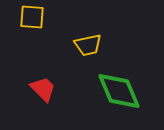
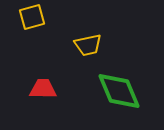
yellow square: rotated 20 degrees counterclockwise
red trapezoid: rotated 44 degrees counterclockwise
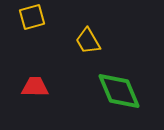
yellow trapezoid: moved 4 px up; rotated 72 degrees clockwise
red trapezoid: moved 8 px left, 2 px up
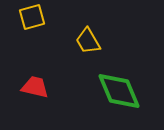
red trapezoid: rotated 12 degrees clockwise
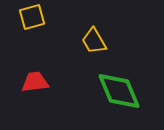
yellow trapezoid: moved 6 px right
red trapezoid: moved 5 px up; rotated 20 degrees counterclockwise
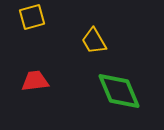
red trapezoid: moved 1 px up
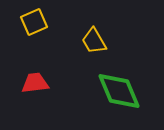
yellow square: moved 2 px right, 5 px down; rotated 8 degrees counterclockwise
red trapezoid: moved 2 px down
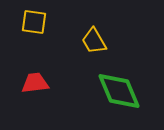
yellow square: rotated 32 degrees clockwise
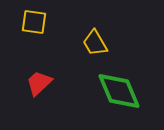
yellow trapezoid: moved 1 px right, 2 px down
red trapezoid: moved 4 px right; rotated 36 degrees counterclockwise
